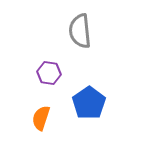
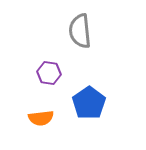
orange semicircle: rotated 115 degrees counterclockwise
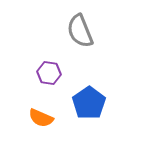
gray semicircle: rotated 16 degrees counterclockwise
orange semicircle: rotated 30 degrees clockwise
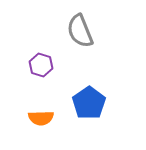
purple hexagon: moved 8 px left, 8 px up; rotated 10 degrees clockwise
orange semicircle: rotated 25 degrees counterclockwise
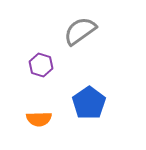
gray semicircle: rotated 76 degrees clockwise
orange semicircle: moved 2 px left, 1 px down
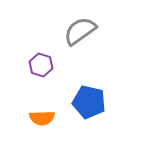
blue pentagon: moved 1 px up; rotated 24 degrees counterclockwise
orange semicircle: moved 3 px right, 1 px up
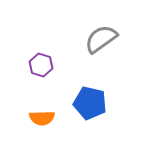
gray semicircle: moved 21 px right, 8 px down
blue pentagon: moved 1 px right, 1 px down
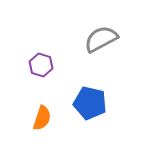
gray semicircle: rotated 8 degrees clockwise
orange semicircle: rotated 70 degrees counterclockwise
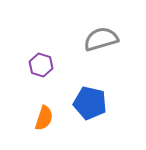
gray semicircle: rotated 12 degrees clockwise
orange semicircle: moved 2 px right
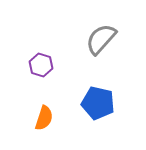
gray semicircle: rotated 32 degrees counterclockwise
blue pentagon: moved 8 px right
